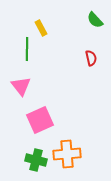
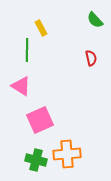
green line: moved 1 px down
pink triangle: rotated 20 degrees counterclockwise
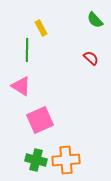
red semicircle: rotated 35 degrees counterclockwise
orange cross: moved 1 px left, 6 px down
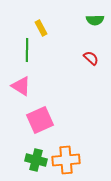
green semicircle: rotated 48 degrees counterclockwise
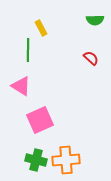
green line: moved 1 px right
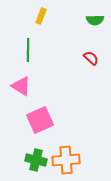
yellow rectangle: moved 12 px up; rotated 49 degrees clockwise
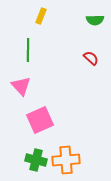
pink triangle: rotated 15 degrees clockwise
